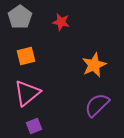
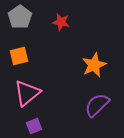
orange square: moved 7 px left
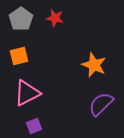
gray pentagon: moved 1 px right, 2 px down
red star: moved 6 px left, 4 px up
orange star: rotated 25 degrees counterclockwise
pink triangle: rotated 12 degrees clockwise
purple semicircle: moved 4 px right, 1 px up
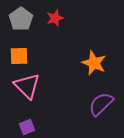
red star: rotated 30 degrees counterclockwise
orange square: rotated 12 degrees clockwise
orange star: moved 2 px up
pink triangle: moved 7 px up; rotated 48 degrees counterclockwise
purple square: moved 7 px left, 1 px down
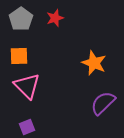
purple semicircle: moved 2 px right, 1 px up
